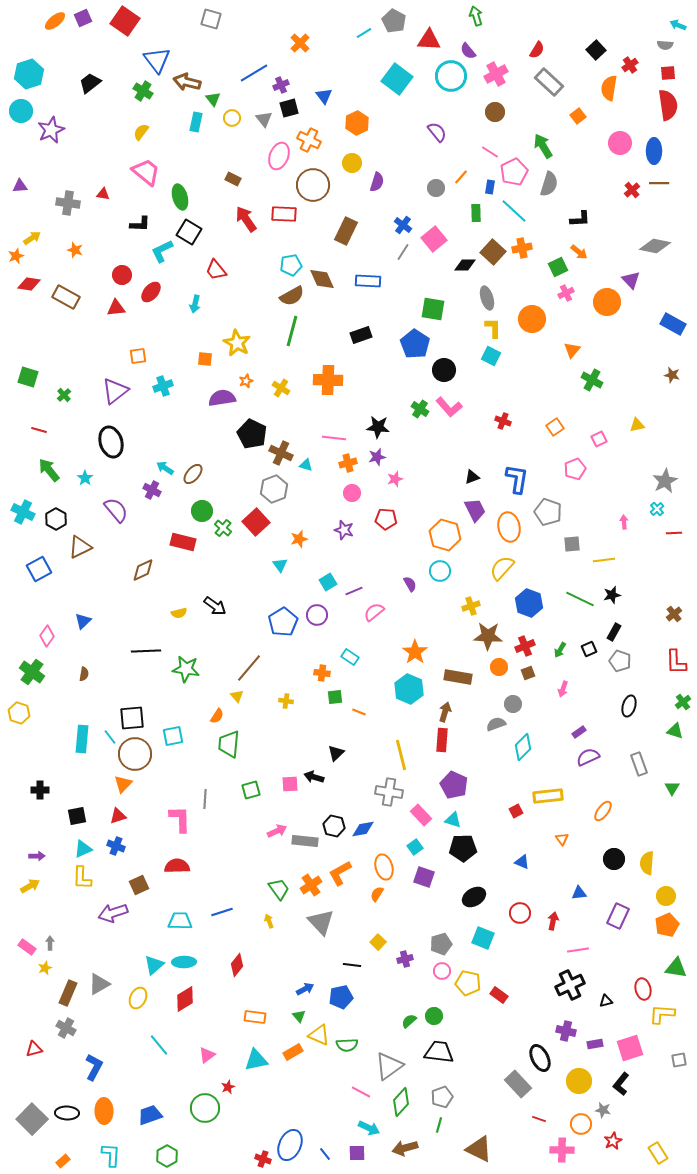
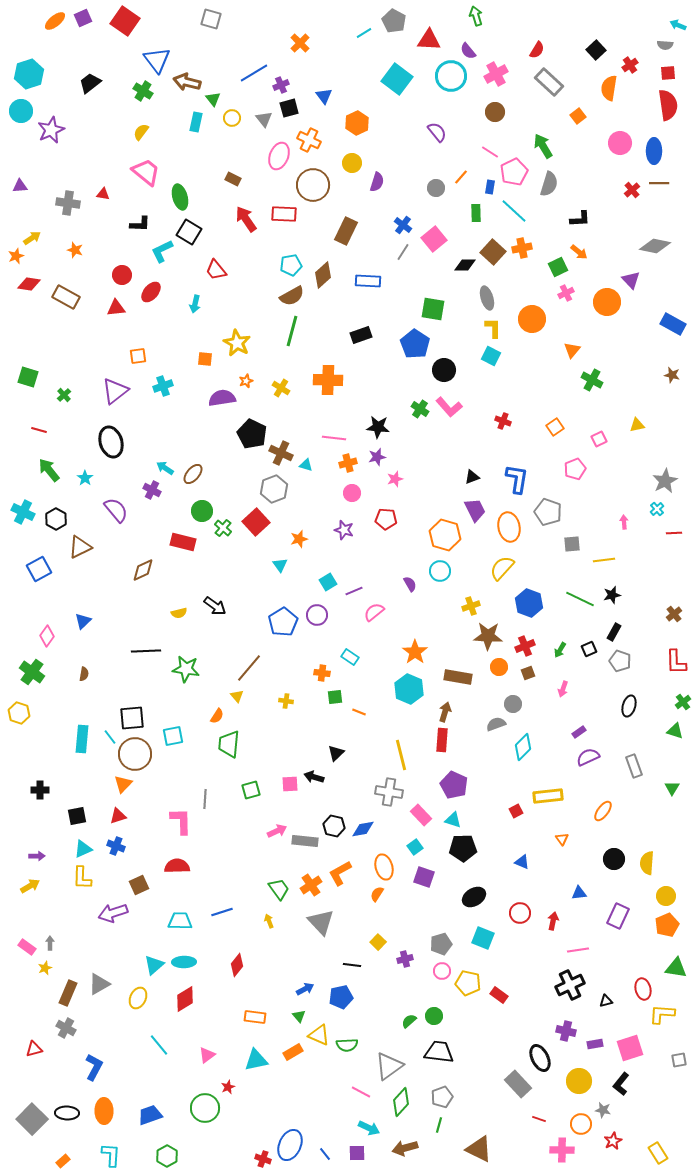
brown diamond at (322, 279): moved 1 px right, 4 px up; rotated 72 degrees clockwise
gray rectangle at (639, 764): moved 5 px left, 2 px down
pink L-shape at (180, 819): moved 1 px right, 2 px down
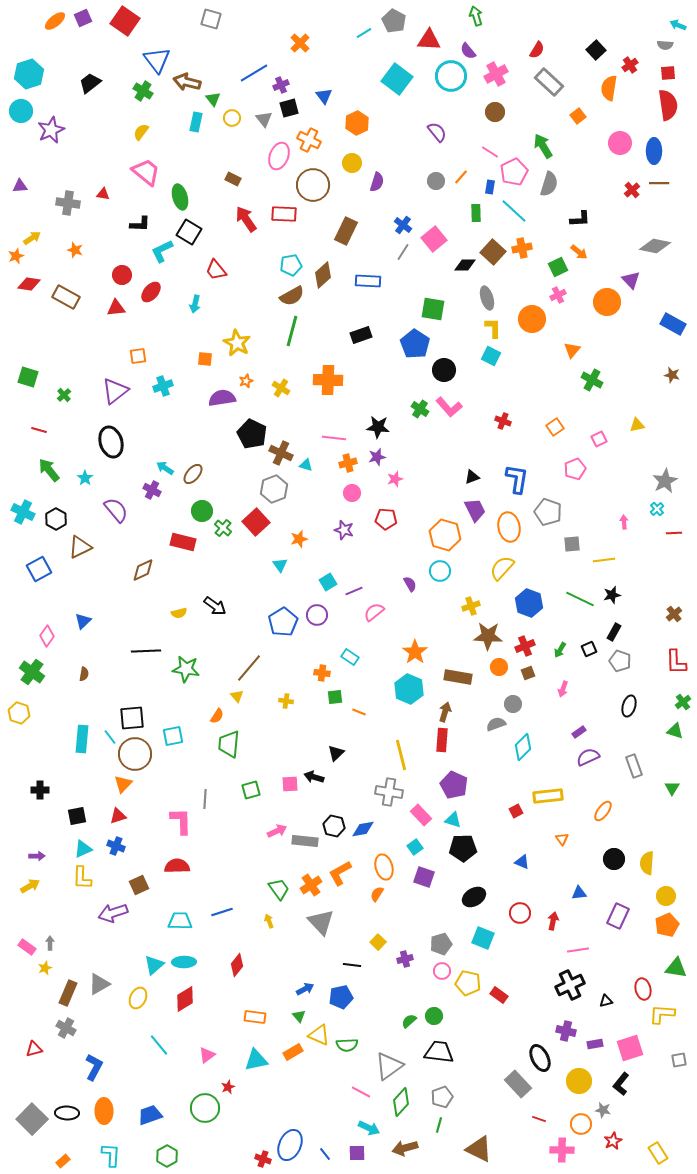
gray circle at (436, 188): moved 7 px up
pink cross at (566, 293): moved 8 px left, 2 px down
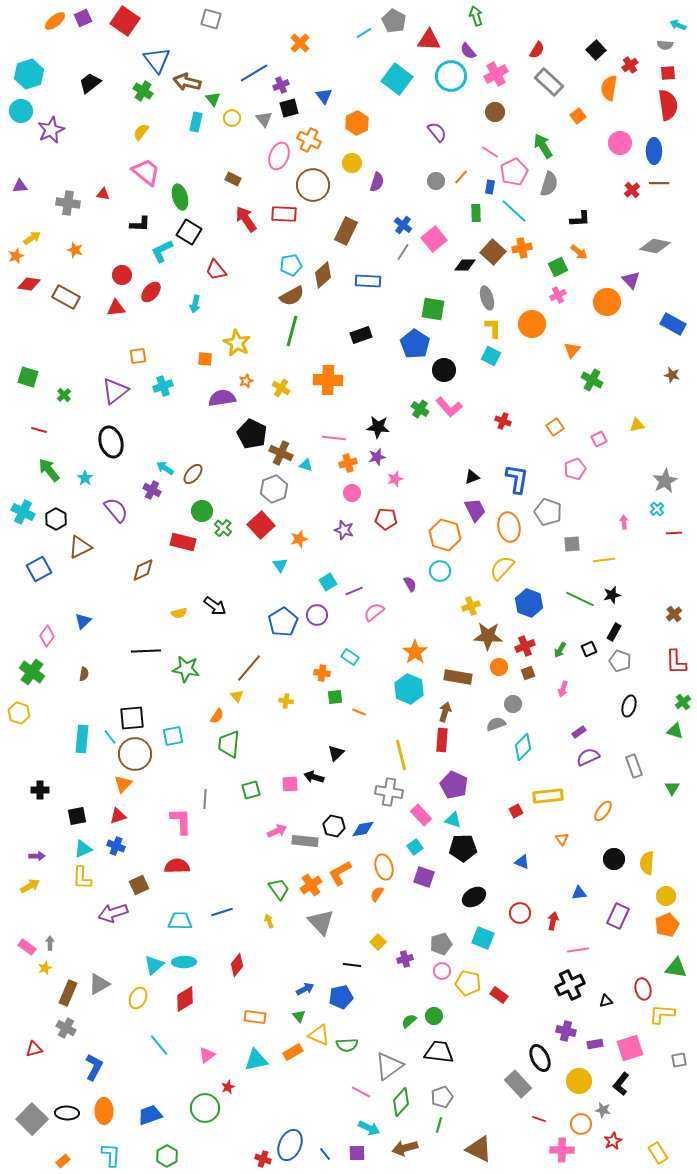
orange circle at (532, 319): moved 5 px down
red square at (256, 522): moved 5 px right, 3 px down
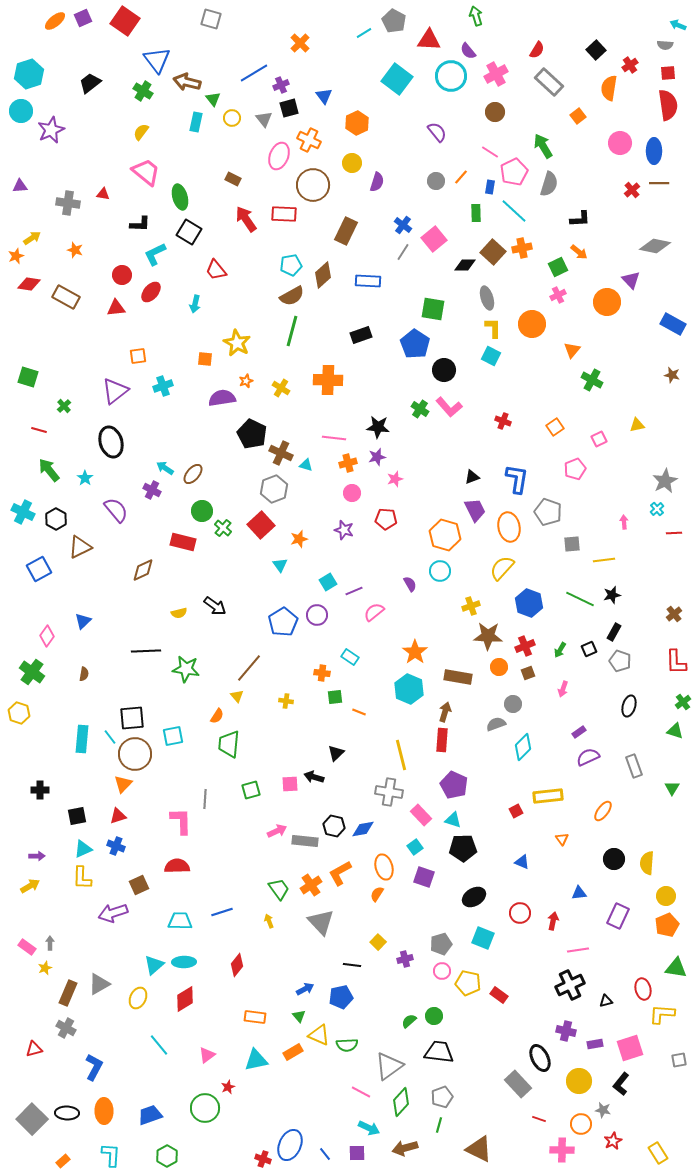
cyan L-shape at (162, 251): moved 7 px left, 3 px down
green cross at (64, 395): moved 11 px down
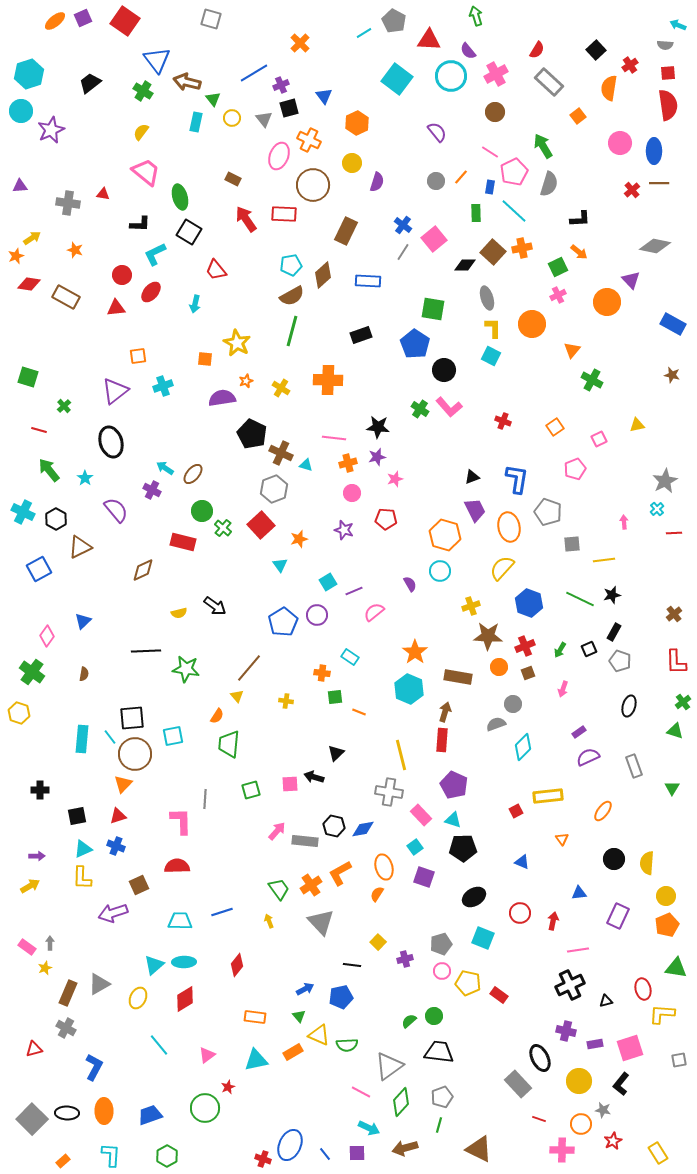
pink arrow at (277, 831): rotated 24 degrees counterclockwise
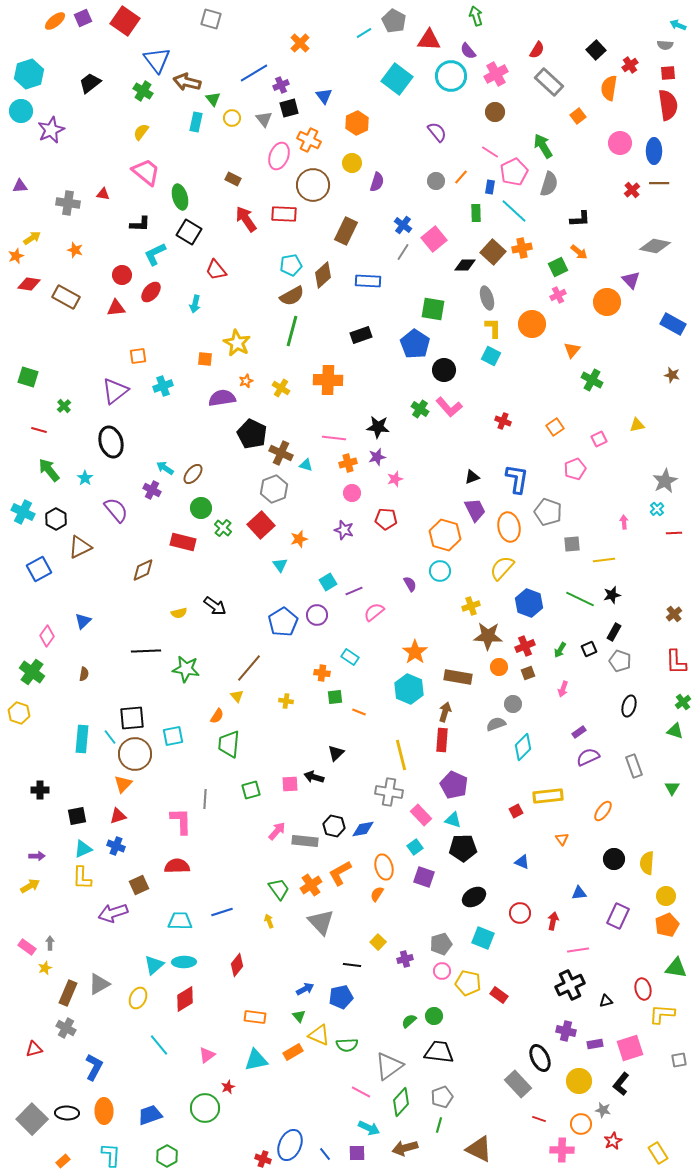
green circle at (202, 511): moved 1 px left, 3 px up
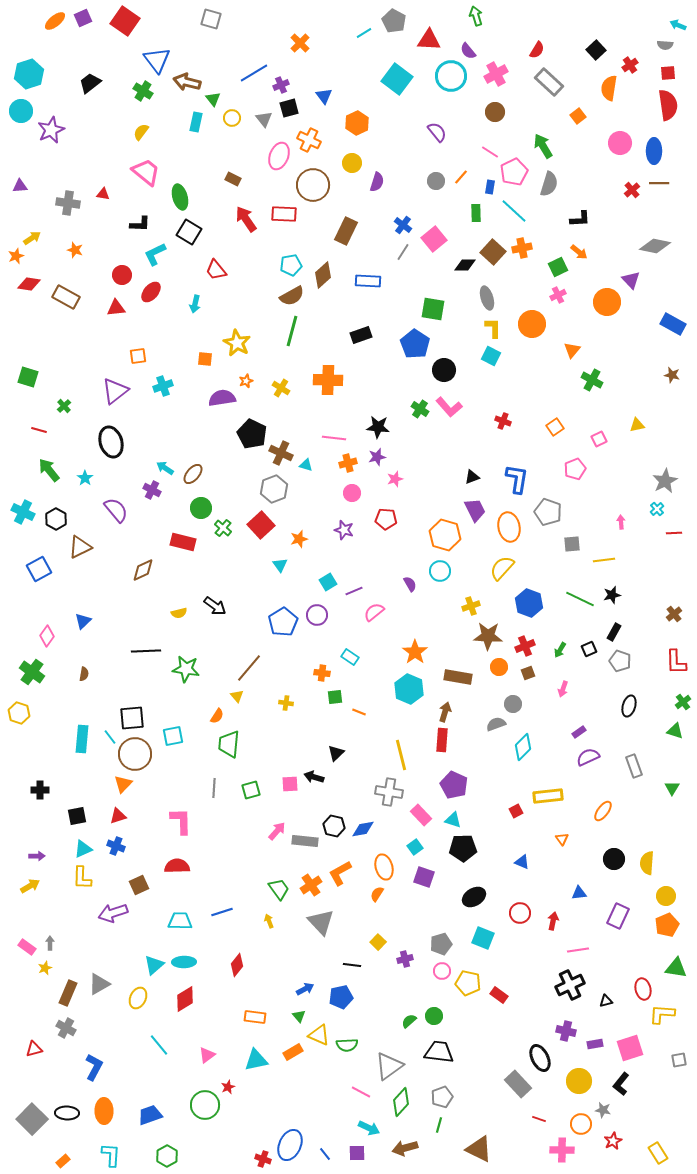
pink arrow at (624, 522): moved 3 px left
yellow cross at (286, 701): moved 2 px down
gray line at (205, 799): moved 9 px right, 11 px up
green circle at (205, 1108): moved 3 px up
